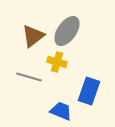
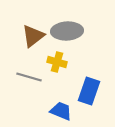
gray ellipse: rotated 52 degrees clockwise
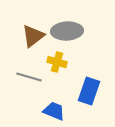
blue trapezoid: moved 7 px left
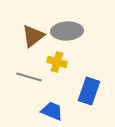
blue trapezoid: moved 2 px left
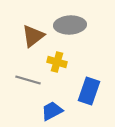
gray ellipse: moved 3 px right, 6 px up
gray line: moved 1 px left, 3 px down
blue trapezoid: rotated 50 degrees counterclockwise
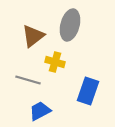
gray ellipse: rotated 72 degrees counterclockwise
yellow cross: moved 2 px left
blue rectangle: moved 1 px left
blue trapezoid: moved 12 px left
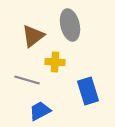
gray ellipse: rotated 28 degrees counterclockwise
yellow cross: rotated 12 degrees counterclockwise
gray line: moved 1 px left
blue rectangle: rotated 36 degrees counterclockwise
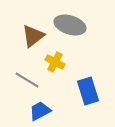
gray ellipse: rotated 60 degrees counterclockwise
yellow cross: rotated 24 degrees clockwise
gray line: rotated 15 degrees clockwise
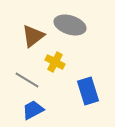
blue trapezoid: moved 7 px left, 1 px up
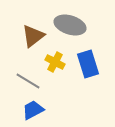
gray line: moved 1 px right, 1 px down
blue rectangle: moved 27 px up
